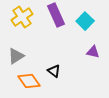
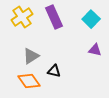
purple rectangle: moved 2 px left, 2 px down
cyan square: moved 6 px right, 2 px up
purple triangle: moved 2 px right, 2 px up
gray triangle: moved 15 px right
black triangle: rotated 24 degrees counterclockwise
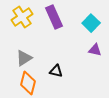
cyan square: moved 4 px down
gray triangle: moved 7 px left, 2 px down
black triangle: moved 2 px right
orange diamond: moved 1 px left, 2 px down; rotated 50 degrees clockwise
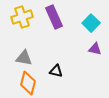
yellow cross: rotated 15 degrees clockwise
purple triangle: moved 1 px up
gray triangle: rotated 42 degrees clockwise
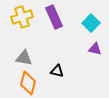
black triangle: moved 1 px right
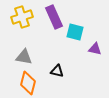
cyan square: moved 16 px left, 9 px down; rotated 30 degrees counterclockwise
gray triangle: moved 1 px up
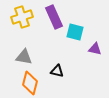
orange diamond: moved 2 px right
